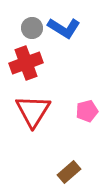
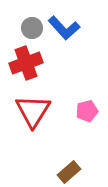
blue L-shape: rotated 16 degrees clockwise
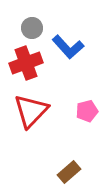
blue L-shape: moved 4 px right, 19 px down
red triangle: moved 2 px left; rotated 12 degrees clockwise
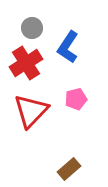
blue L-shape: rotated 76 degrees clockwise
red cross: rotated 12 degrees counterclockwise
pink pentagon: moved 11 px left, 12 px up
brown rectangle: moved 3 px up
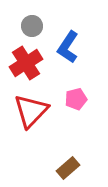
gray circle: moved 2 px up
brown rectangle: moved 1 px left, 1 px up
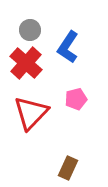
gray circle: moved 2 px left, 4 px down
red cross: rotated 16 degrees counterclockwise
red triangle: moved 2 px down
brown rectangle: rotated 25 degrees counterclockwise
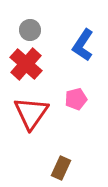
blue L-shape: moved 15 px right, 2 px up
red cross: moved 1 px down
red triangle: rotated 9 degrees counterclockwise
brown rectangle: moved 7 px left
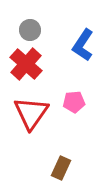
pink pentagon: moved 2 px left, 3 px down; rotated 10 degrees clockwise
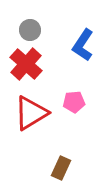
red triangle: rotated 24 degrees clockwise
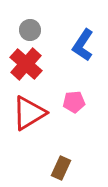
red triangle: moved 2 px left
